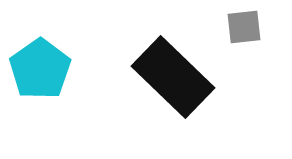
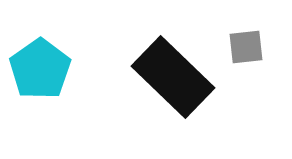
gray square: moved 2 px right, 20 px down
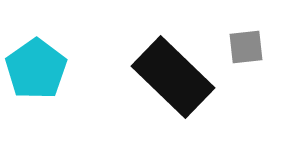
cyan pentagon: moved 4 px left
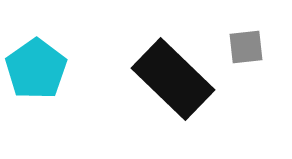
black rectangle: moved 2 px down
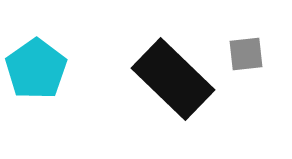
gray square: moved 7 px down
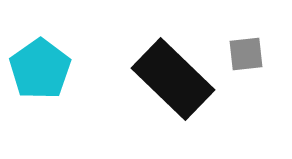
cyan pentagon: moved 4 px right
